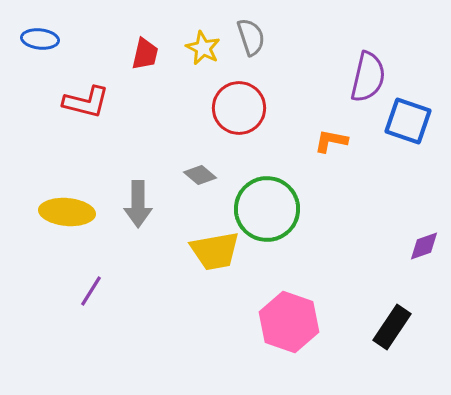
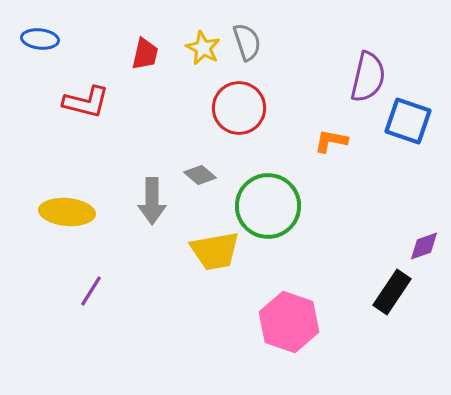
gray semicircle: moved 4 px left, 5 px down
gray arrow: moved 14 px right, 3 px up
green circle: moved 1 px right, 3 px up
black rectangle: moved 35 px up
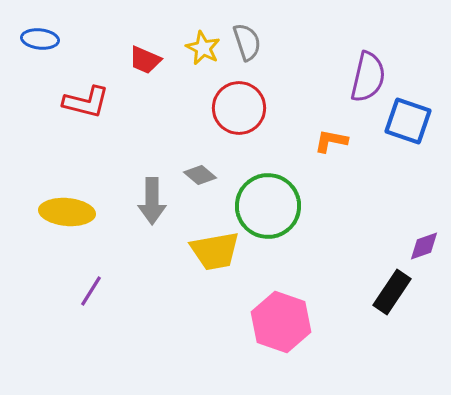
red trapezoid: moved 6 px down; rotated 100 degrees clockwise
pink hexagon: moved 8 px left
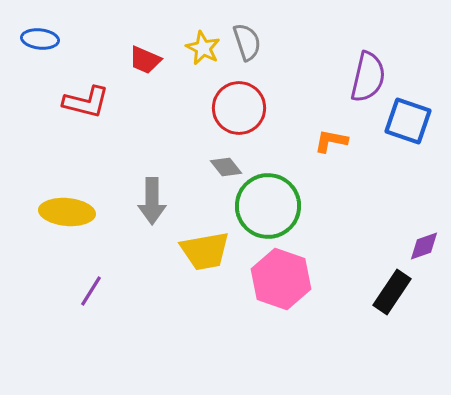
gray diamond: moved 26 px right, 8 px up; rotated 12 degrees clockwise
yellow trapezoid: moved 10 px left
pink hexagon: moved 43 px up
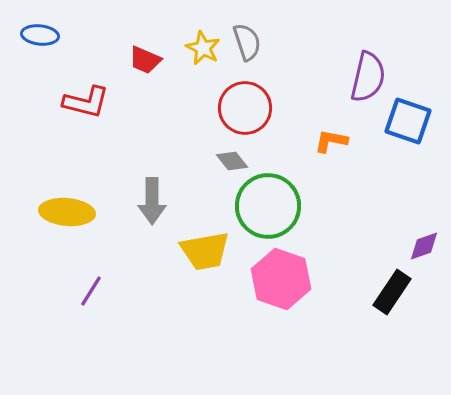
blue ellipse: moved 4 px up
red circle: moved 6 px right
gray diamond: moved 6 px right, 6 px up
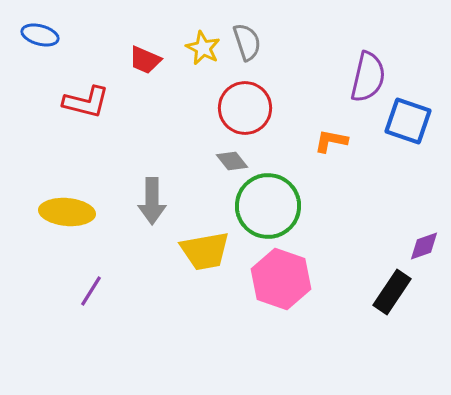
blue ellipse: rotated 9 degrees clockwise
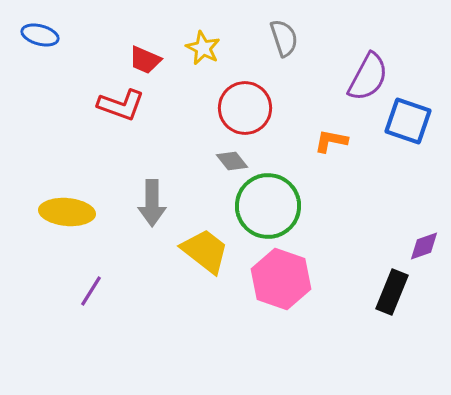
gray semicircle: moved 37 px right, 4 px up
purple semicircle: rotated 15 degrees clockwise
red L-shape: moved 35 px right, 3 px down; rotated 6 degrees clockwise
gray arrow: moved 2 px down
yellow trapezoid: rotated 132 degrees counterclockwise
black rectangle: rotated 12 degrees counterclockwise
